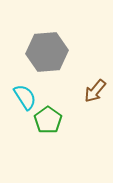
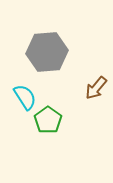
brown arrow: moved 1 px right, 3 px up
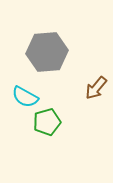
cyan semicircle: rotated 152 degrees clockwise
green pentagon: moved 1 px left, 2 px down; rotated 20 degrees clockwise
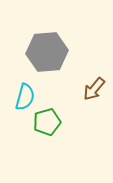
brown arrow: moved 2 px left, 1 px down
cyan semicircle: rotated 104 degrees counterclockwise
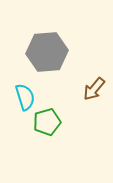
cyan semicircle: rotated 32 degrees counterclockwise
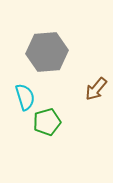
brown arrow: moved 2 px right
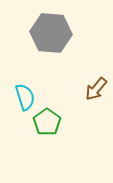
gray hexagon: moved 4 px right, 19 px up; rotated 9 degrees clockwise
green pentagon: rotated 20 degrees counterclockwise
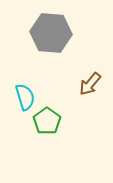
brown arrow: moved 6 px left, 5 px up
green pentagon: moved 1 px up
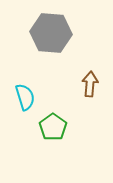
brown arrow: rotated 145 degrees clockwise
green pentagon: moved 6 px right, 6 px down
